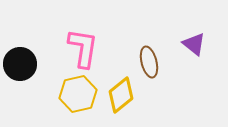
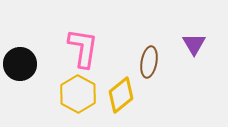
purple triangle: rotated 20 degrees clockwise
brown ellipse: rotated 24 degrees clockwise
yellow hexagon: rotated 18 degrees counterclockwise
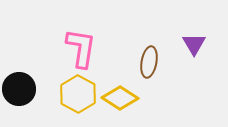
pink L-shape: moved 2 px left
black circle: moved 1 px left, 25 px down
yellow diamond: moved 1 px left, 3 px down; rotated 72 degrees clockwise
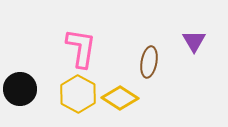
purple triangle: moved 3 px up
black circle: moved 1 px right
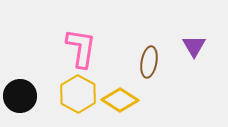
purple triangle: moved 5 px down
black circle: moved 7 px down
yellow diamond: moved 2 px down
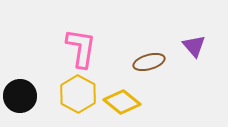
purple triangle: rotated 10 degrees counterclockwise
brown ellipse: rotated 64 degrees clockwise
yellow diamond: moved 2 px right, 2 px down; rotated 6 degrees clockwise
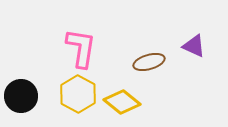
purple triangle: rotated 25 degrees counterclockwise
black circle: moved 1 px right
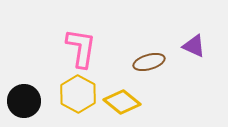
black circle: moved 3 px right, 5 px down
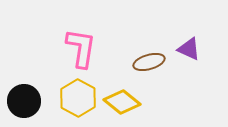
purple triangle: moved 5 px left, 3 px down
yellow hexagon: moved 4 px down
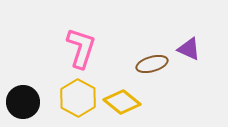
pink L-shape: rotated 9 degrees clockwise
brown ellipse: moved 3 px right, 2 px down
black circle: moved 1 px left, 1 px down
